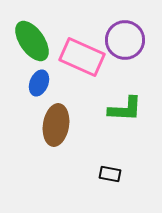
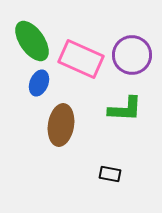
purple circle: moved 7 px right, 15 px down
pink rectangle: moved 1 px left, 2 px down
brown ellipse: moved 5 px right
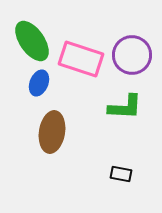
pink rectangle: rotated 6 degrees counterclockwise
green L-shape: moved 2 px up
brown ellipse: moved 9 px left, 7 px down
black rectangle: moved 11 px right
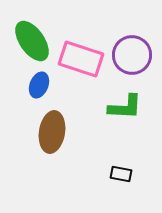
blue ellipse: moved 2 px down
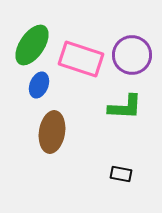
green ellipse: moved 4 px down; rotated 69 degrees clockwise
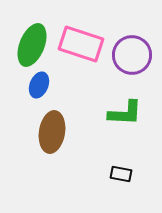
green ellipse: rotated 12 degrees counterclockwise
pink rectangle: moved 15 px up
green L-shape: moved 6 px down
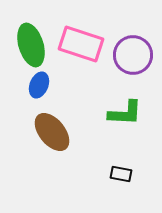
green ellipse: moved 1 px left; rotated 39 degrees counterclockwise
purple circle: moved 1 px right
brown ellipse: rotated 48 degrees counterclockwise
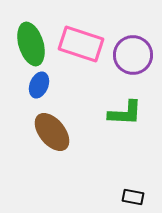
green ellipse: moved 1 px up
black rectangle: moved 12 px right, 23 px down
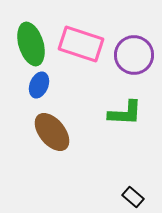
purple circle: moved 1 px right
black rectangle: rotated 30 degrees clockwise
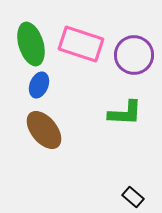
brown ellipse: moved 8 px left, 2 px up
